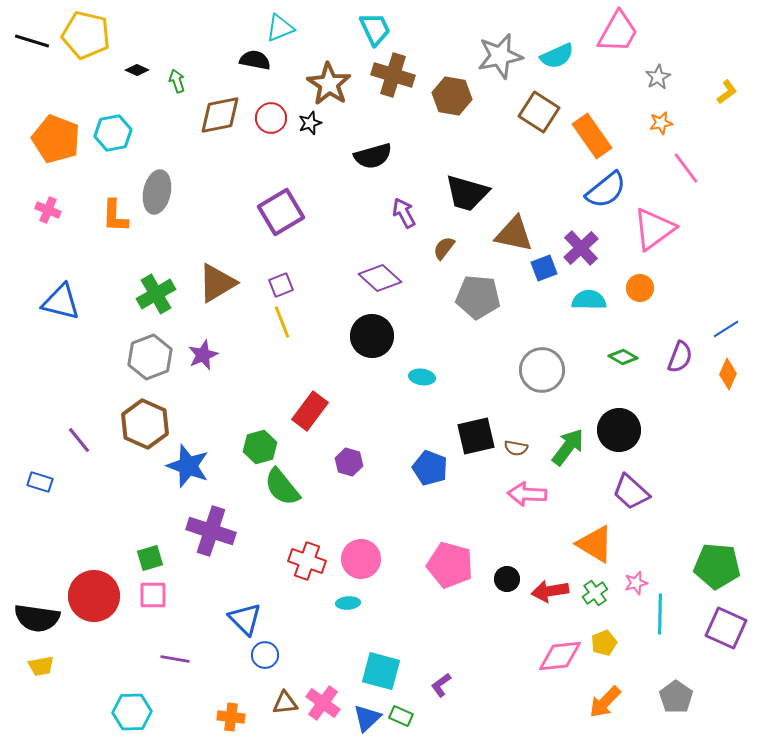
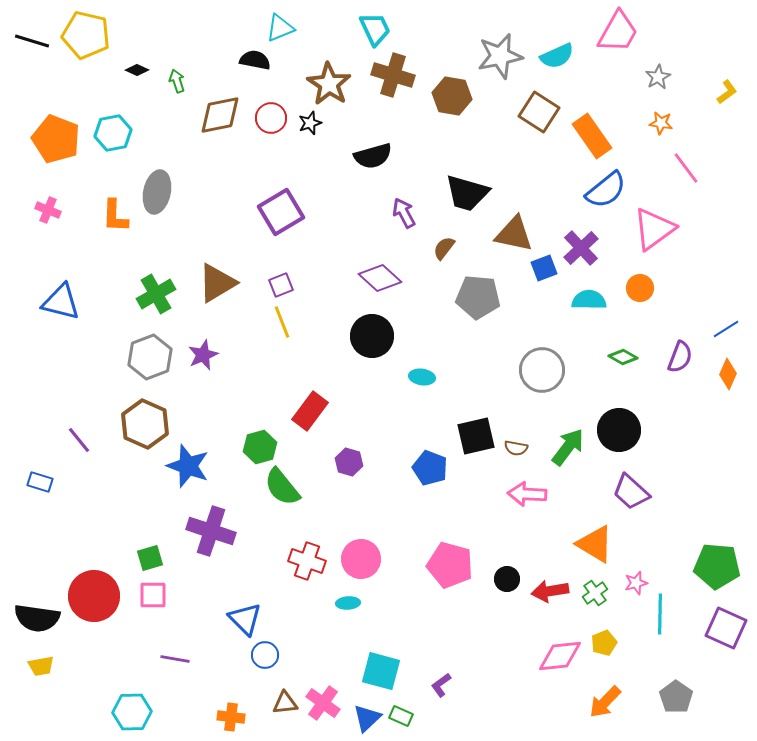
orange star at (661, 123): rotated 20 degrees clockwise
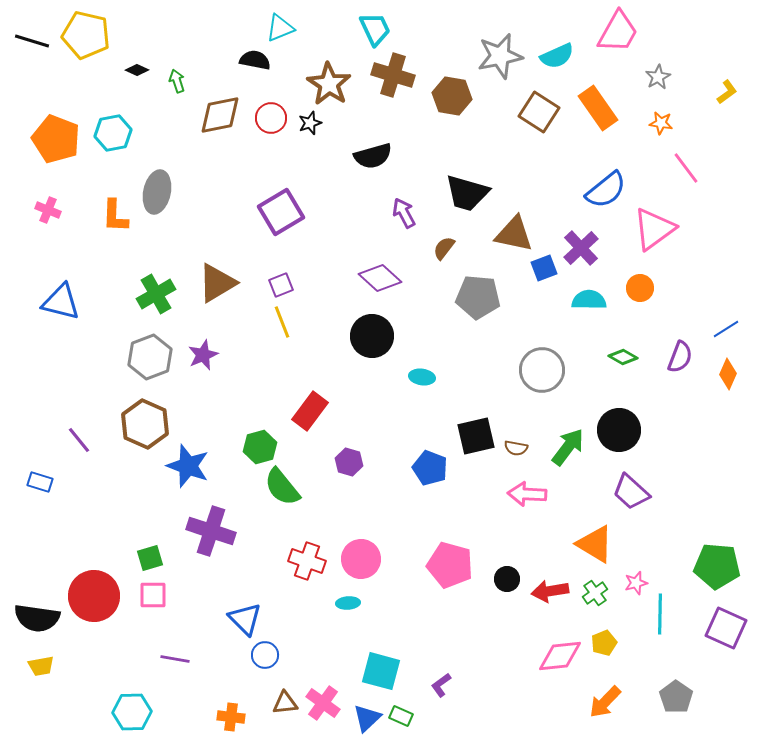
orange rectangle at (592, 136): moved 6 px right, 28 px up
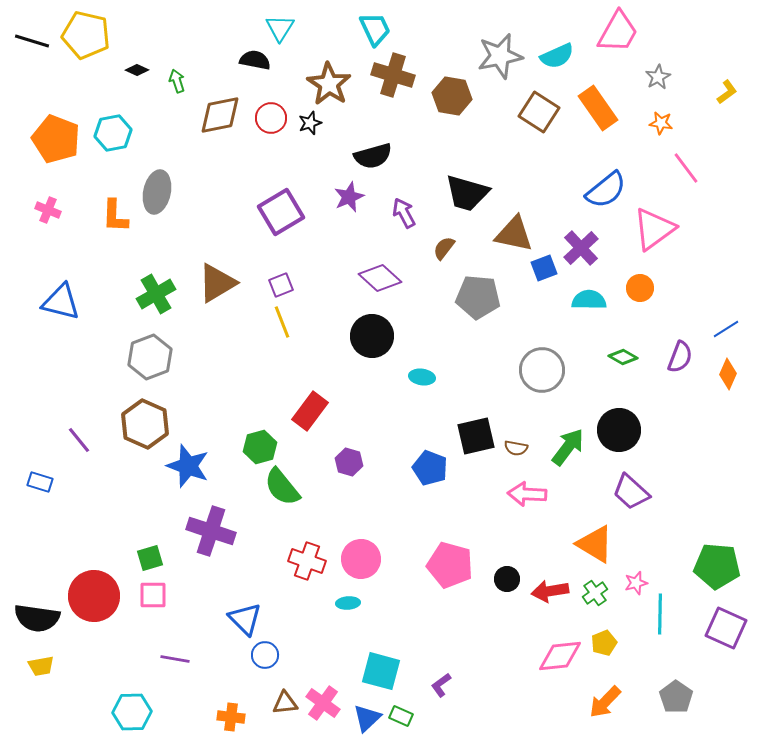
cyan triangle at (280, 28): rotated 36 degrees counterclockwise
purple star at (203, 355): moved 146 px right, 158 px up
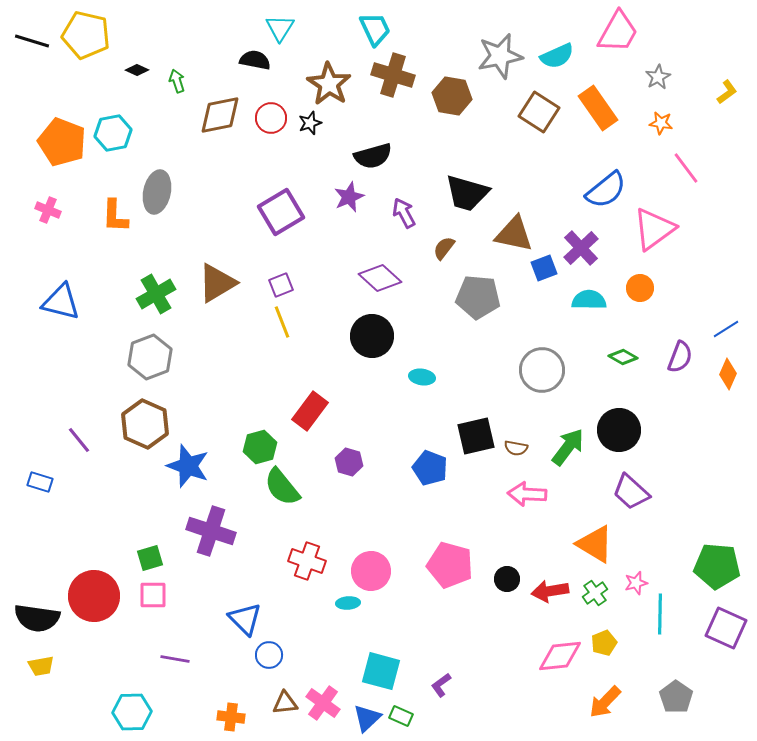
orange pentagon at (56, 139): moved 6 px right, 3 px down
pink circle at (361, 559): moved 10 px right, 12 px down
blue circle at (265, 655): moved 4 px right
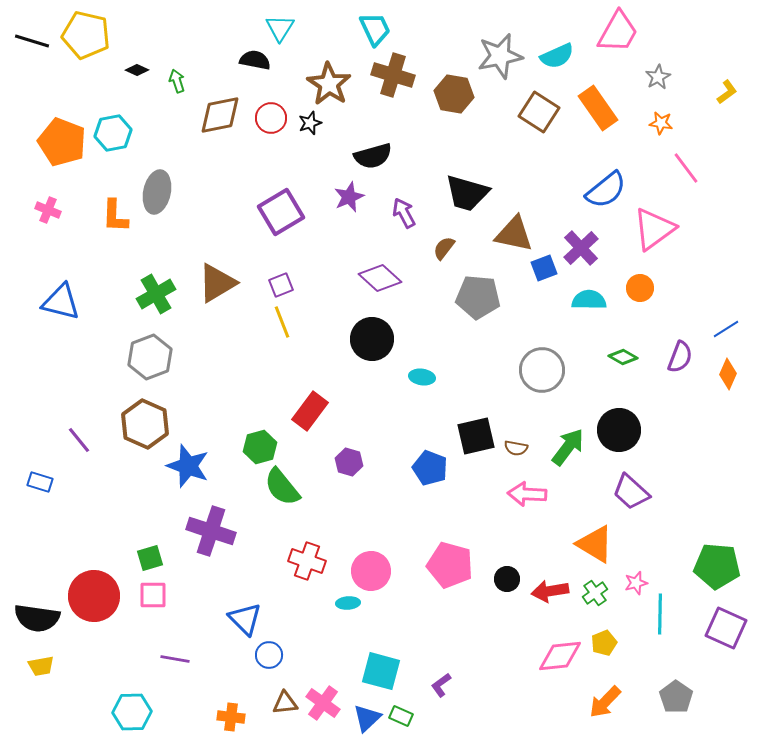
brown hexagon at (452, 96): moved 2 px right, 2 px up
black circle at (372, 336): moved 3 px down
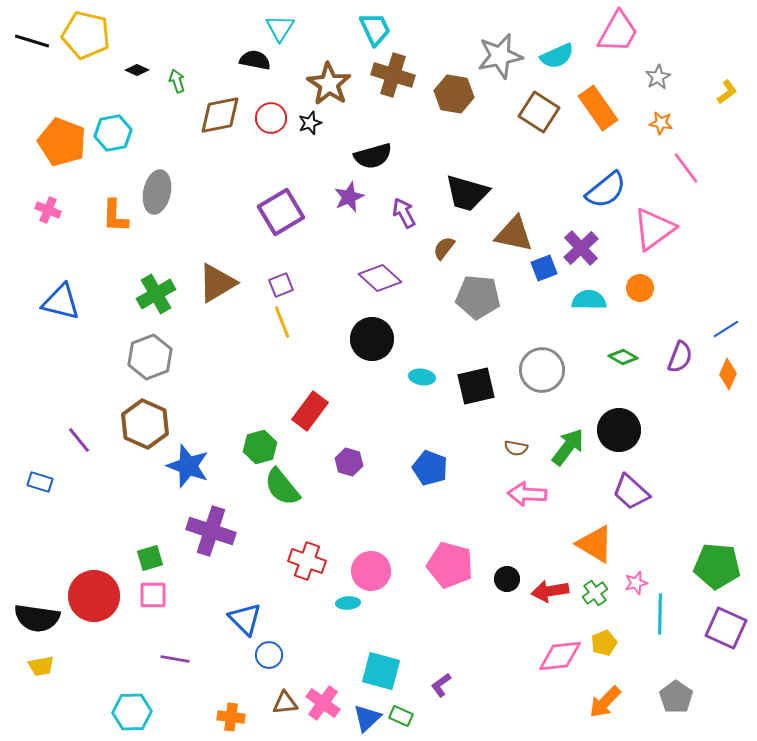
black square at (476, 436): moved 50 px up
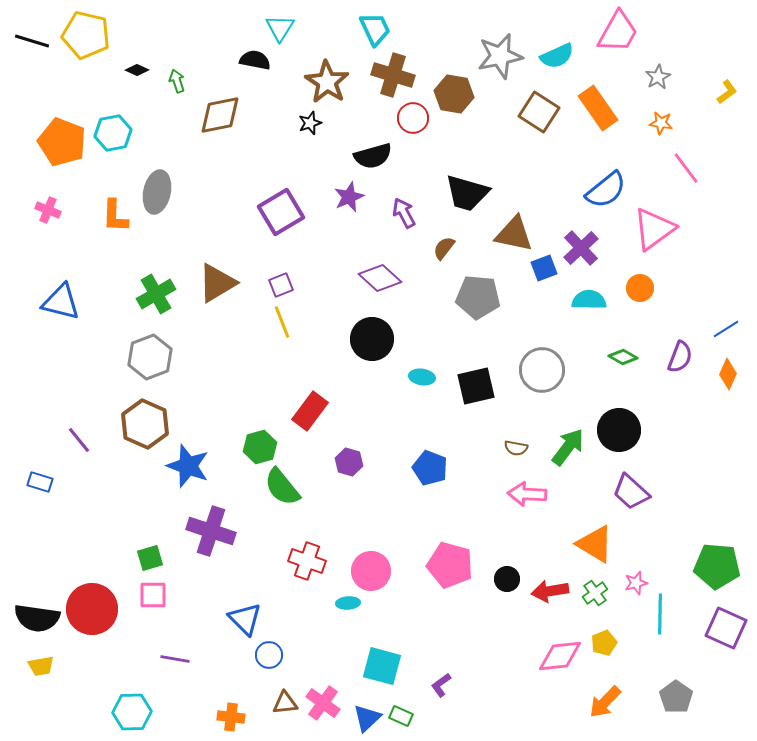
brown star at (329, 84): moved 2 px left, 2 px up
red circle at (271, 118): moved 142 px right
red circle at (94, 596): moved 2 px left, 13 px down
cyan square at (381, 671): moved 1 px right, 5 px up
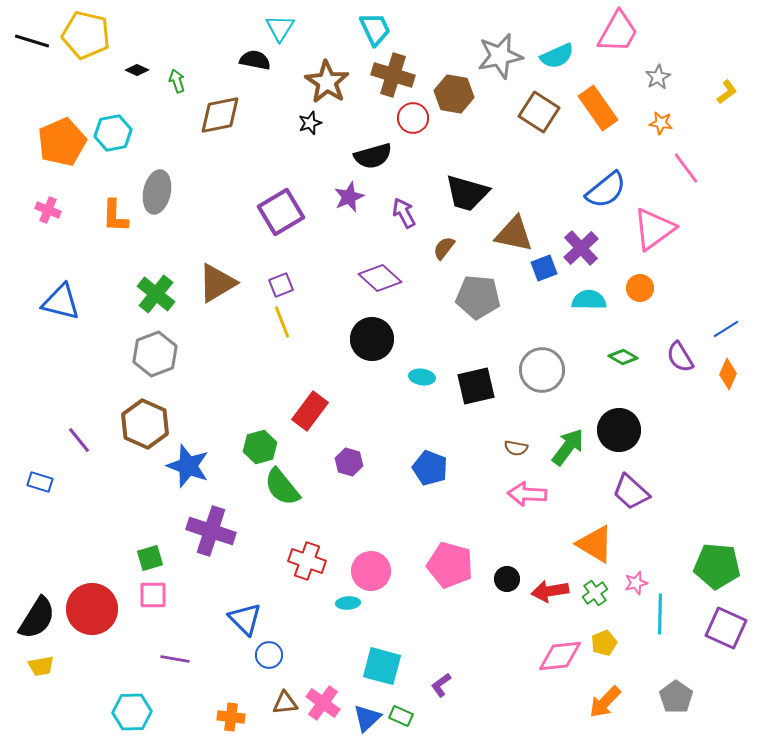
orange pentagon at (62, 142): rotated 27 degrees clockwise
green cross at (156, 294): rotated 21 degrees counterclockwise
gray hexagon at (150, 357): moved 5 px right, 3 px up
purple semicircle at (680, 357): rotated 128 degrees clockwise
black semicircle at (37, 618): rotated 66 degrees counterclockwise
